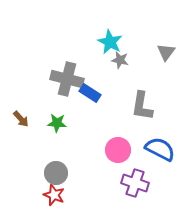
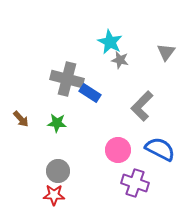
gray L-shape: rotated 36 degrees clockwise
gray circle: moved 2 px right, 2 px up
red star: rotated 20 degrees counterclockwise
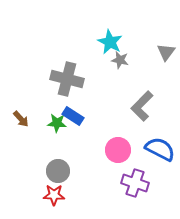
blue rectangle: moved 17 px left, 23 px down
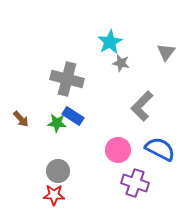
cyan star: rotated 15 degrees clockwise
gray star: moved 1 px right, 3 px down
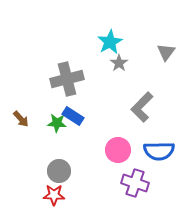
gray star: moved 2 px left; rotated 24 degrees clockwise
gray cross: rotated 28 degrees counterclockwise
gray L-shape: moved 1 px down
blue semicircle: moved 1 px left, 2 px down; rotated 152 degrees clockwise
gray circle: moved 1 px right
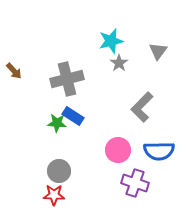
cyan star: moved 1 px right, 1 px up; rotated 15 degrees clockwise
gray triangle: moved 8 px left, 1 px up
brown arrow: moved 7 px left, 48 px up
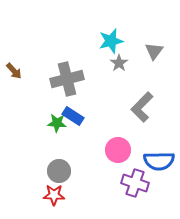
gray triangle: moved 4 px left
blue semicircle: moved 10 px down
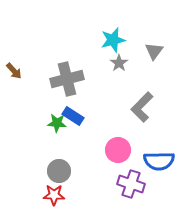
cyan star: moved 2 px right, 1 px up
purple cross: moved 4 px left, 1 px down
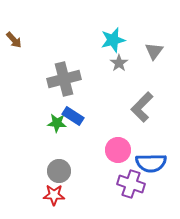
brown arrow: moved 31 px up
gray cross: moved 3 px left
blue semicircle: moved 8 px left, 2 px down
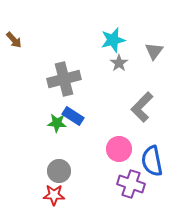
pink circle: moved 1 px right, 1 px up
blue semicircle: moved 1 px right, 2 px up; rotated 80 degrees clockwise
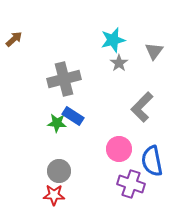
brown arrow: moved 1 px up; rotated 90 degrees counterclockwise
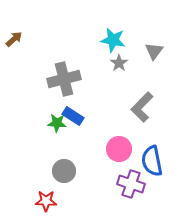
cyan star: rotated 25 degrees clockwise
gray circle: moved 5 px right
red star: moved 8 px left, 6 px down
